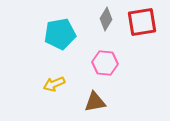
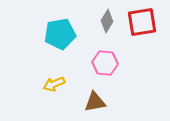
gray diamond: moved 1 px right, 2 px down
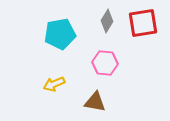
red square: moved 1 px right, 1 px down
brown triangle: rotated 20 degrees clockwise
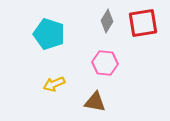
cyan pentagon: moved 11 px left; rotated 28 degrees clockwise
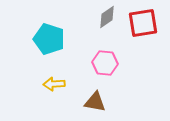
gray diamond: moved 4 px up; rotated 25 degrees clockwise
cyan pentagon: moved 5 px down
yellow arrow: rotated 20 degrees clockwise
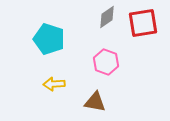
pink hexagon: moved 1 px right, 1 px up; rotated 15 degrees clockwise
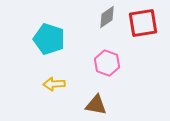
pink hexagon: moved 1 px right, 1 px down
brown triangle: moved 1 px right, 3 px down
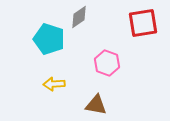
gray diamond: moved 28 px left
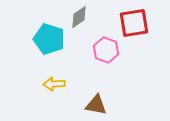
red square: moved 9 px left
pink hexagon: moved 1 px left, 13 px up
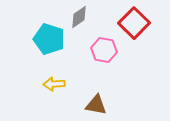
red square: rotated 36 degrees counterclockwise
pink hexagon: moved 2 px left; rotated 10 degrees counterclockwise
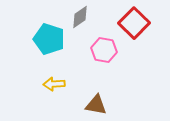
gray diamond: moved 1 px right
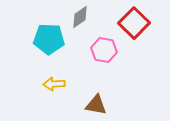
cyan pentagon: rotated 16 degrees counterclockwise
